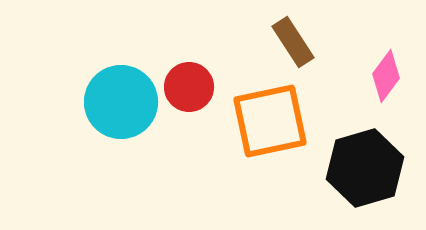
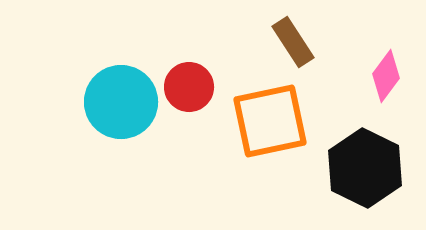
black hexagon: rotated 18 degrees counterclockwise
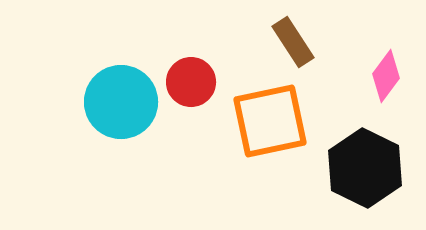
red circle: moved 2 px right, 5 px up
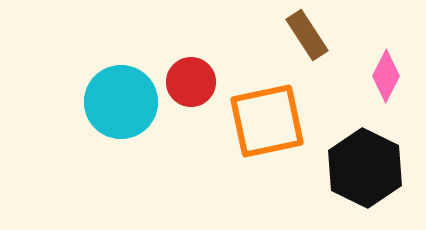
brown rectangle: moved 14 px right, 7 px up
pink diamond: rotated 9 degrees counterclockwise
orange square: moved 3 px left
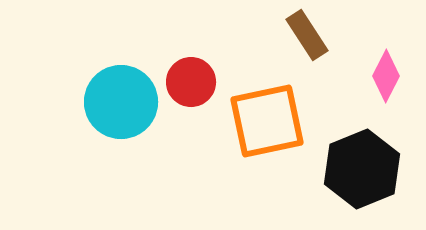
black hexagon: moved 3 px left, 1 px down; rotated 12 degrees clockwise
